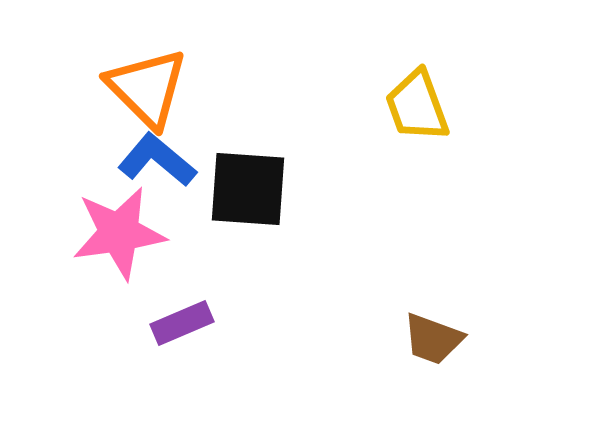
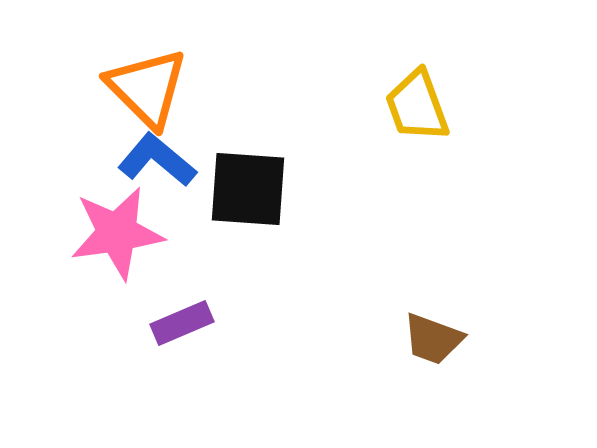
pink star: moved 2 px left
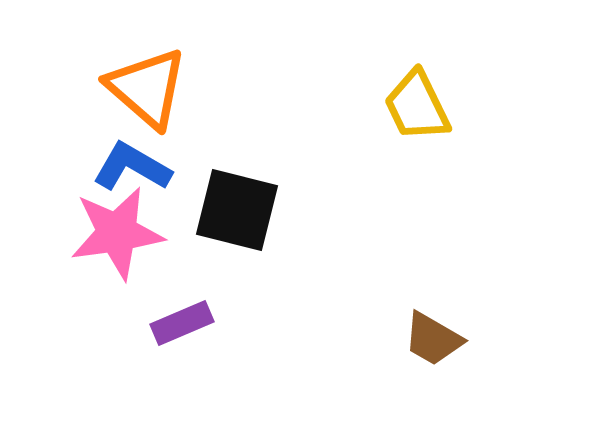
orange triangle: rotated 4 degrees counterclockwise
yellow trapezoid: rotated 6 degrees counterclockwise
blue L-shape: moved 25 px left, 7 px down; rotated 10 degrees counterclockwise
black square: moved 11 px left, 21 px down; rotated 10 degrees clockwise
brown trapezoid: rotated 10 degrees clockwise
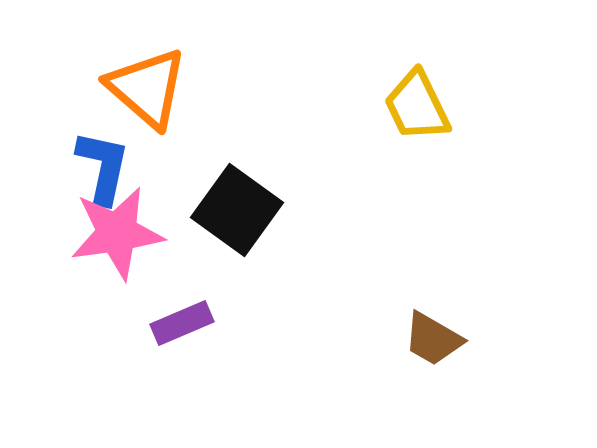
blue L-shape: moved 29 px left; rotated 72 degrees clockwise
black square: rotated 22 degrees clockwise
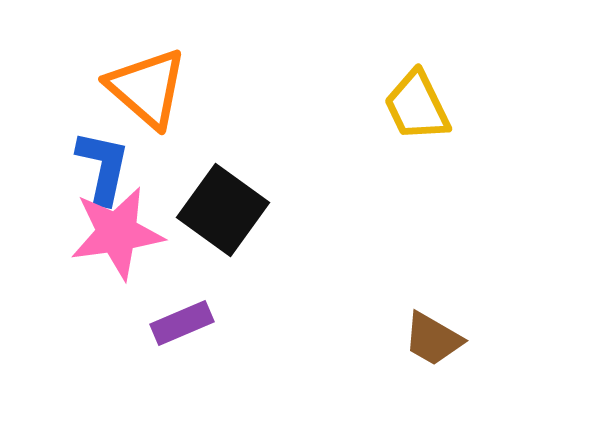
black square: moved 14 px left
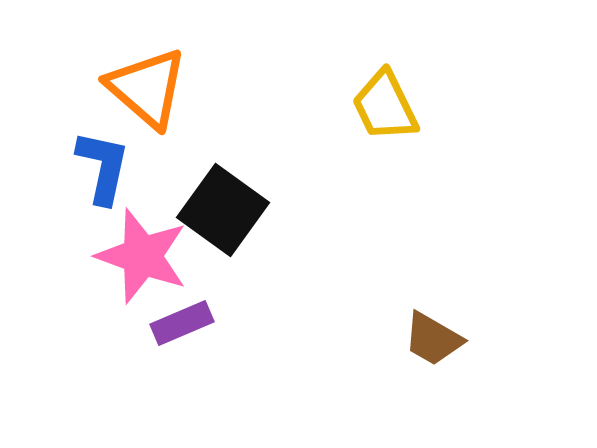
yellow trapezoid: moved 32 px left
pink star: moved 25 px right, 23 px down; rotated 28 degrees clockwise
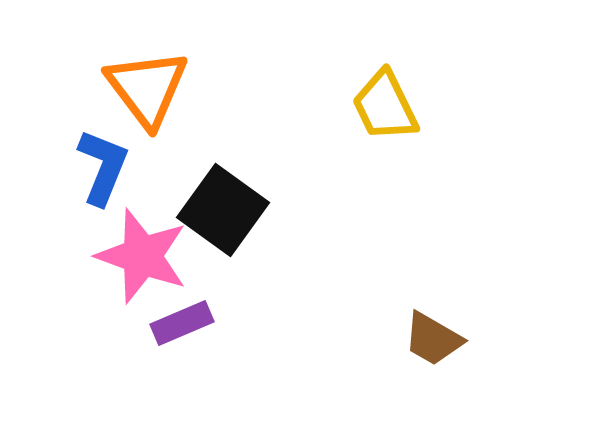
orange triangle: rotated 12 degrees clockwise
blue L-shape: rotated 10 degrees clockwise
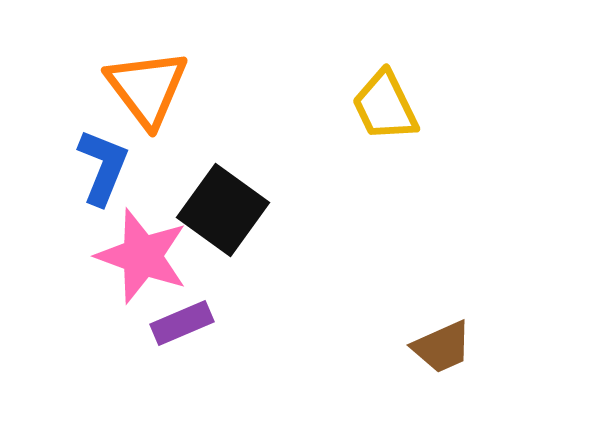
brown trapezoid: moved 9 px right, 8 px down; rotated 54 degrees counterclockwise
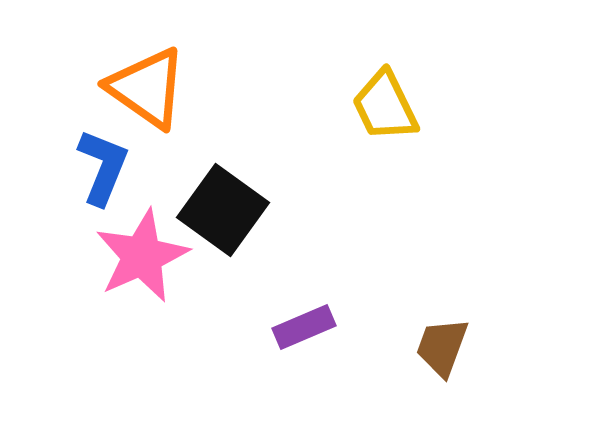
orange triangle: rotated 18 degrees counterclockwise
pink star: rotated 28 degrees clockwise
purple rectangle: moved 122 px right, 4 px down
brown trapezoid: rotated 134 degrees clockwise
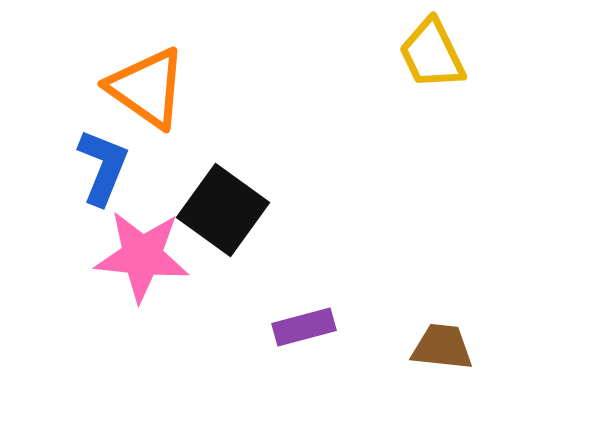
yellow trapezoid: moved 47 px right, 52 px up
pink star: rotated 30 degrees clockwise
purple rectangle: rotated 8 degrees clockwise
brown trapezoid: rotated 76 degrees clockwise
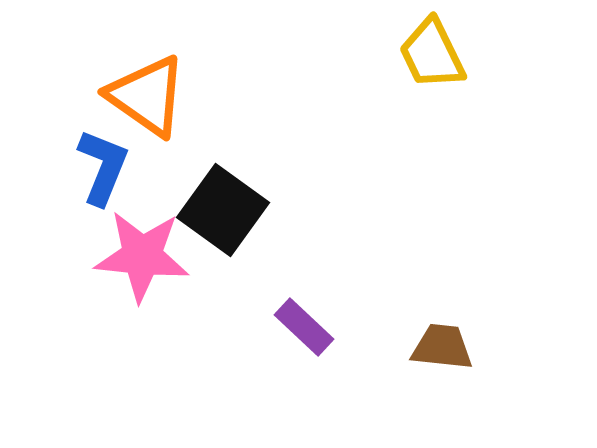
orange triangle: moved 8 px down
purple rectangle: rotated 58 degrees clockwise
